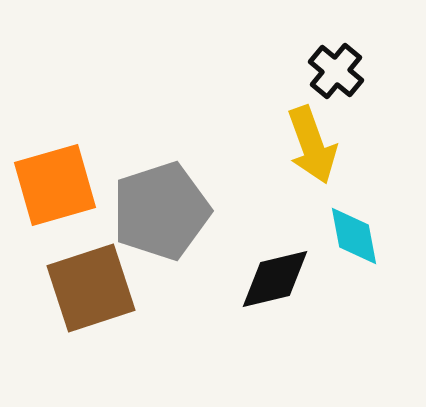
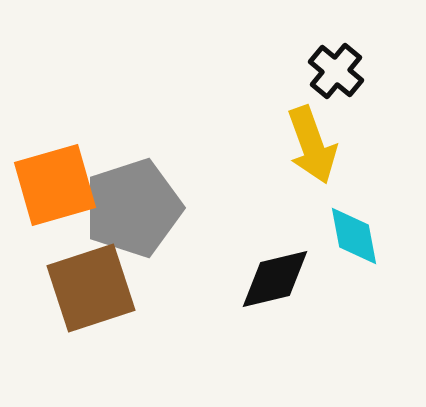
gray pentagon: moved 28 px left, 3 px up
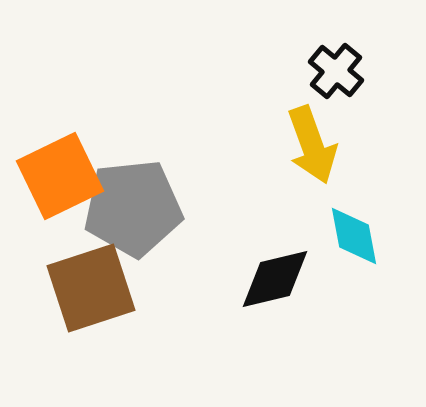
orange square: moved 5 px right, 9 px up; rotated 10 degrees counterclockwise
gray pentagon: rotated 12 degrees clockwise
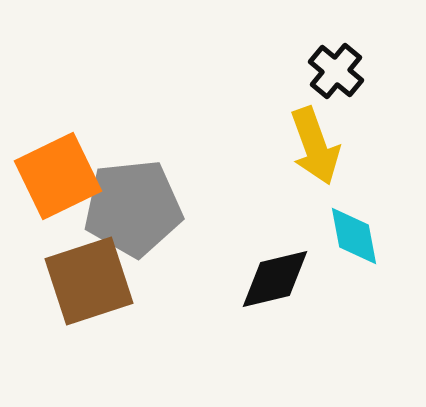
yellow arrow: moved 3 px right, 1 px down
orange square: moved 2 px left
brown square: moved 2 px left, 7 px up
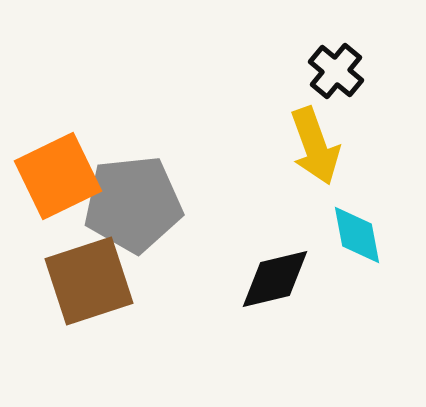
gray pentagon: moved 4 px up
cyan diamond: moved 3 px right, 1 px up
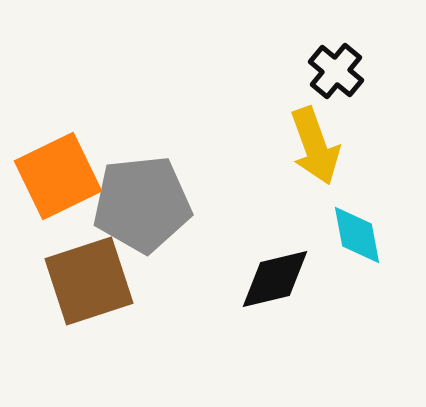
gray pentagon: moved 9 px right
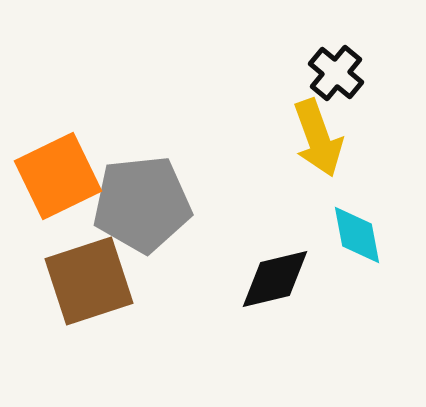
black cross: moved 2 px down
yellow arrow: moved 3 px right, 8 px up
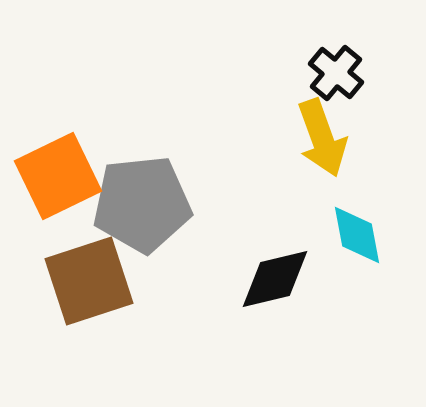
yellow arrow: moved 4 px right
